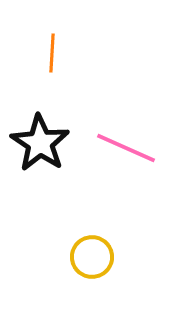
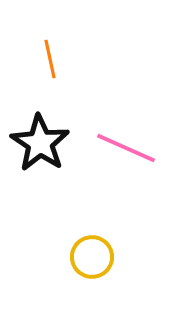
orange line: moved 2 px left, 6 px down; rotated 15 degrees counterclockwise
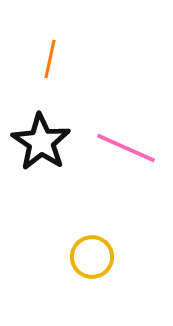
orange line: rotated 24 degrees clockwise
black star: moved 1 px right, 1 px up
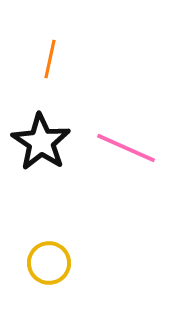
yellow circle: moved 43 px left, 6 px down
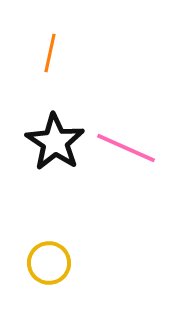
orange line: moved 6 px up
black star: moved 14 px right
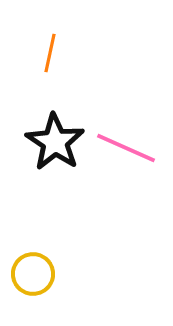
yellow circle: moved 16 px left, 11 px down
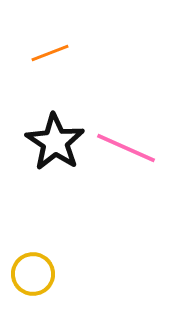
orange line: rotated 57 degrees clockwise
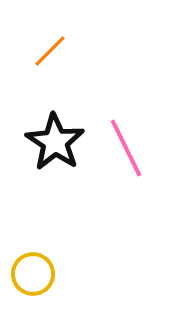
orange line: moved 2 px up; rotated 24 degrees counterclockwise
pink line: rotated 40 degrees clockwise
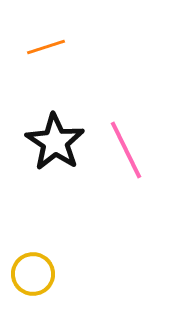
orange line: moved 4 px left, 4 px up; rotated 27 degrees clockwise
pink line: moved 2 px down
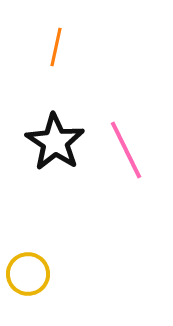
orange line: moved 10 px right; rotated 60 degrees counterclockwise
yellow circle: moved 5 px left
